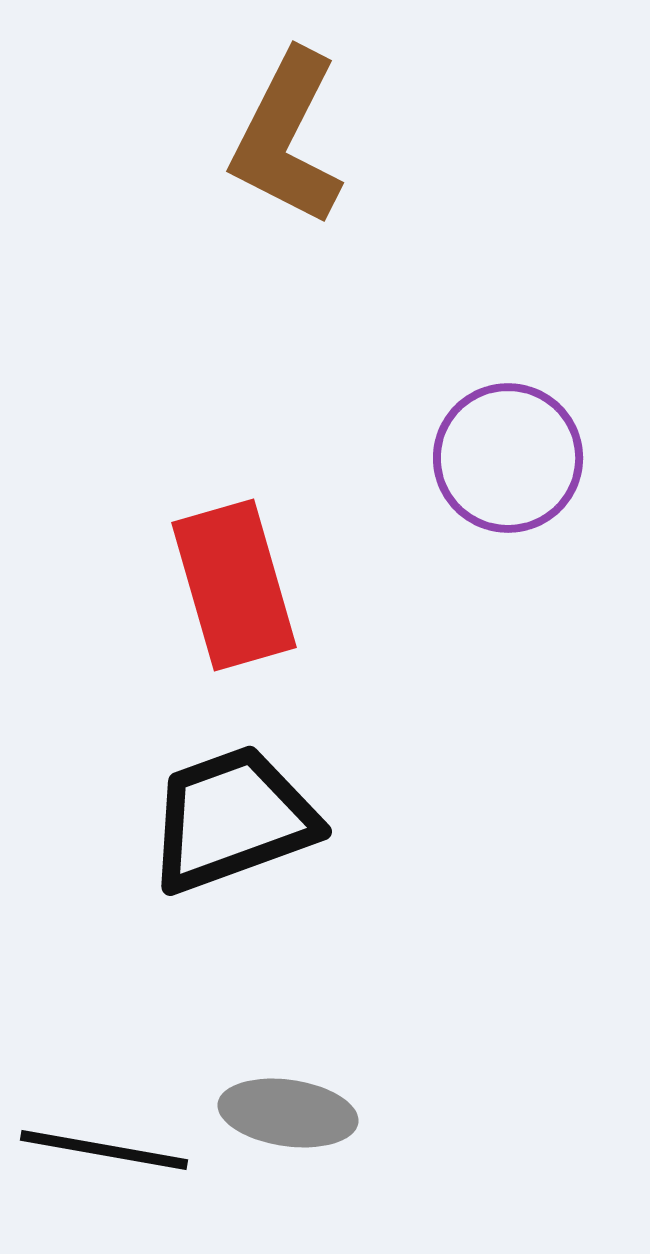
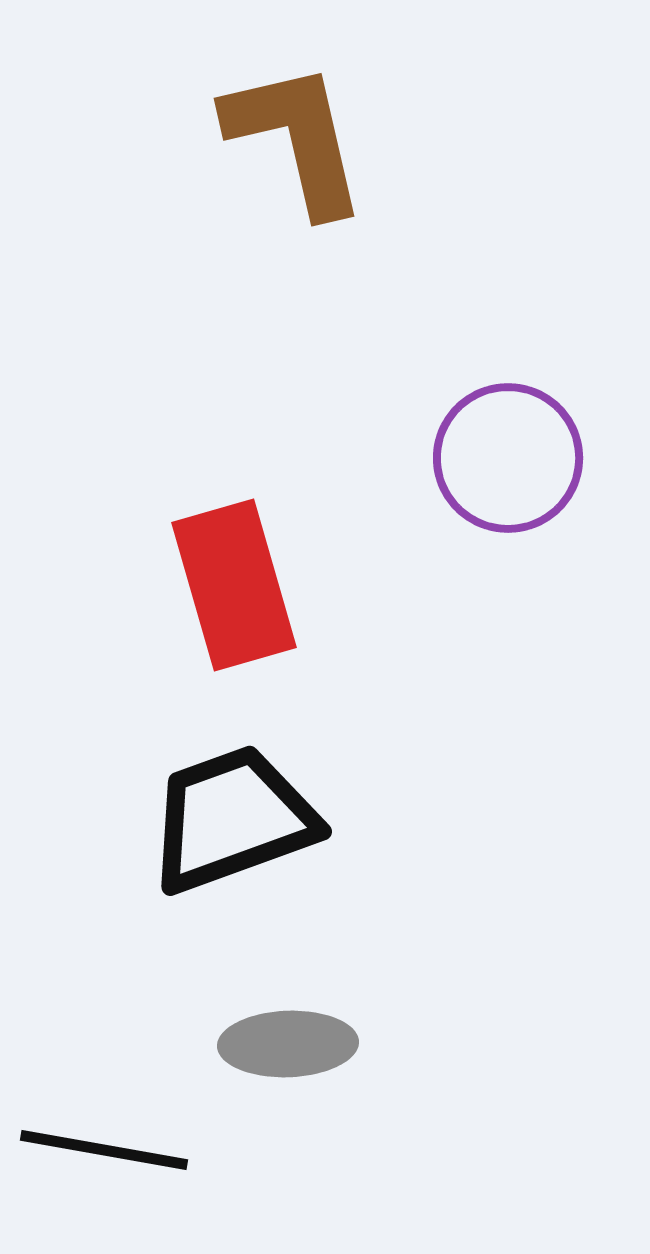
brown L-shape: moved 9 px right; rotated 140 degrees clockwise
gray ellipse: moved 69 px up; rotated 10 degrees counterclockwise
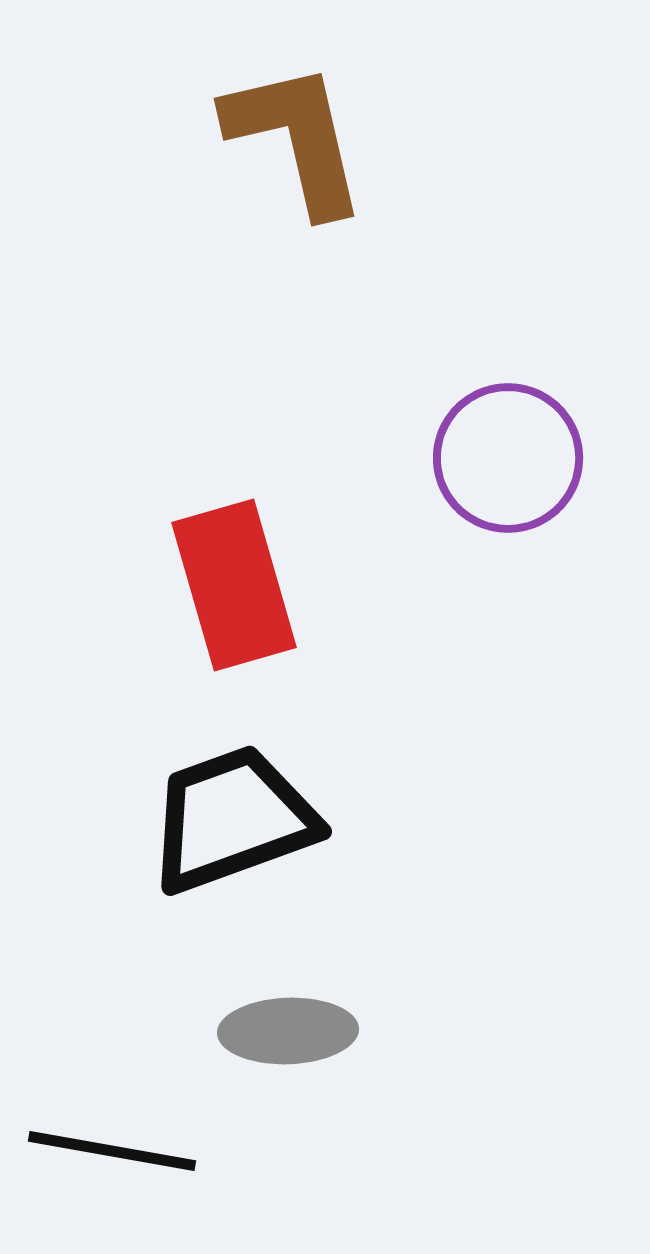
gray ellipse: moved 13 px up
black line: moved 8 px right, 1 px down
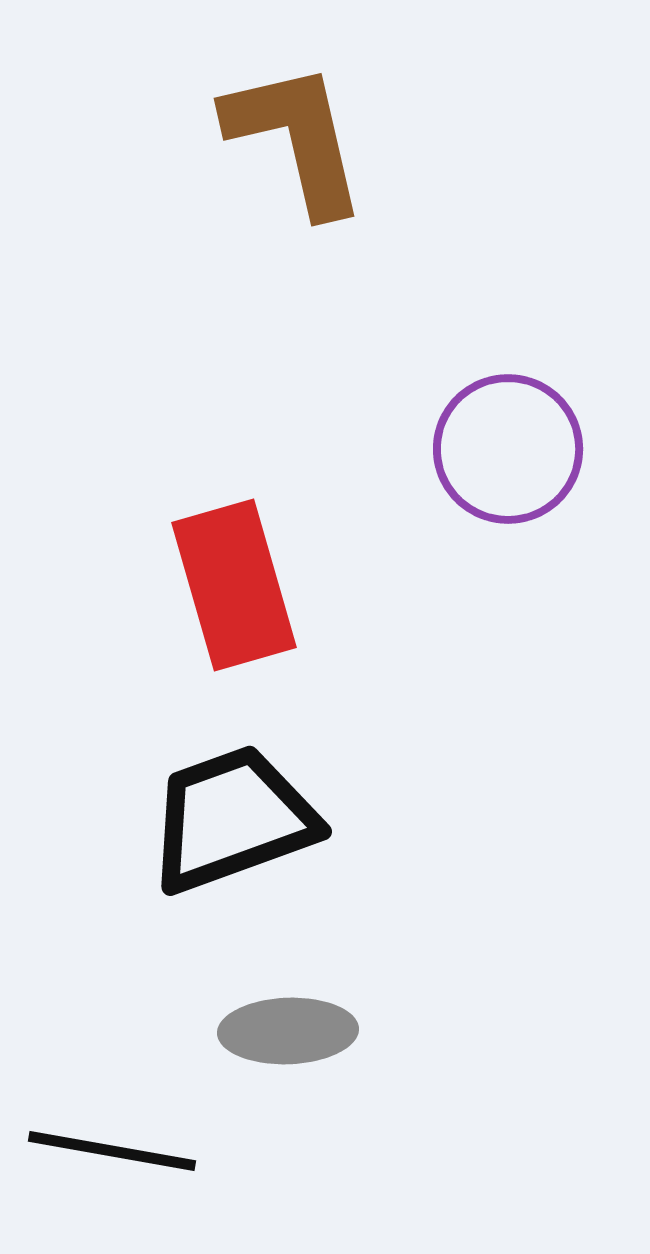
purple circle: moved 9 px up
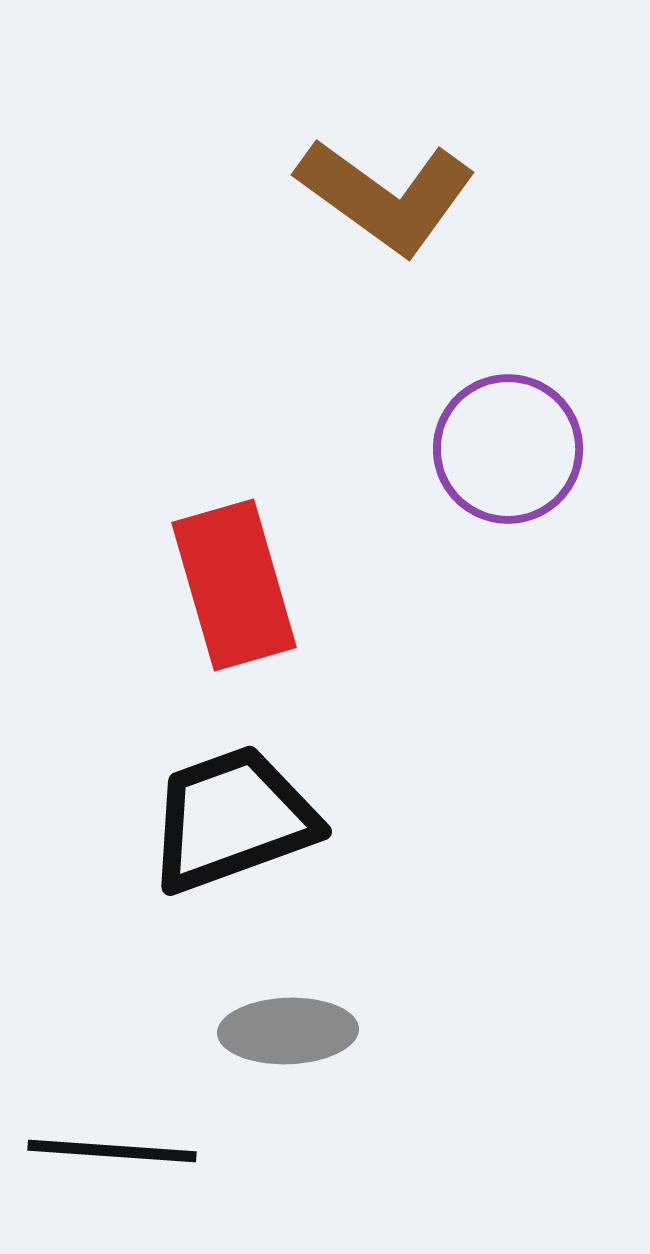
brown L-shape: moved 90 px right, 58 px down; rotated 139 degrees clockwise
black line: rotated 6 degrees counterclockwise
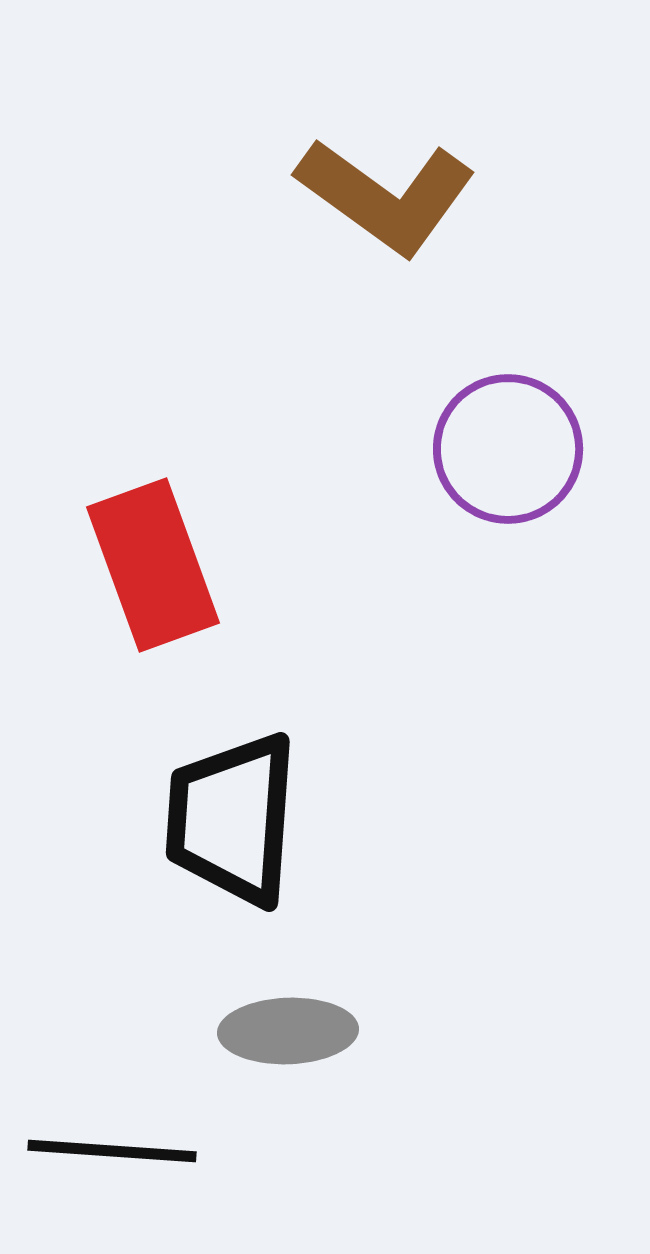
red rectangle: moved 81 px left, 20 px up; rotated 4 degrees counterclockwise
black trapezoid: rotated 66 degrees counterclockwise
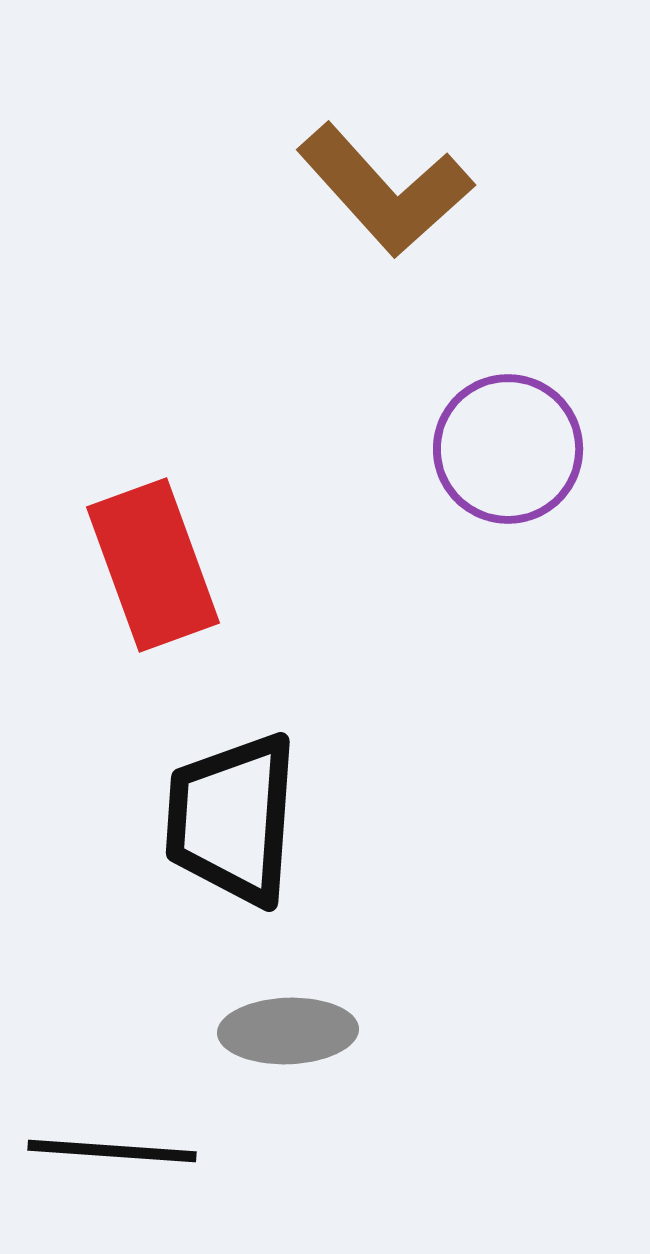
brown L-shape: moved 1 px left, 6 px up; rotated 12 degrees clockwise
